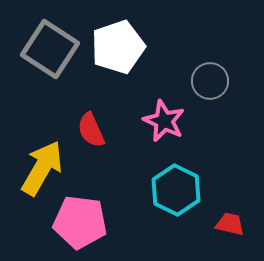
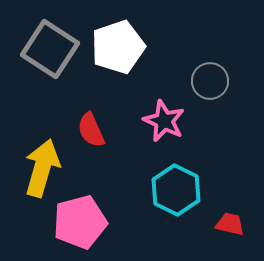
yellow arrow: rotated 14 degrees counterclockwise
pink pentagon: rotated 22 degrees counterclockwise
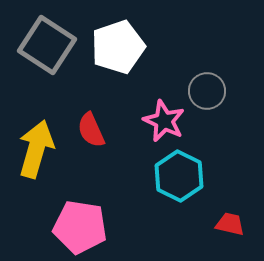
gray square: moved 3 px left, 4 px up
gray circle: moved 3 px left, 10 px down
yellow arrow: moved 6 px left, 19 px up
cyan hexagon: moved 3 px right, 14 px up
pink pentagon: moved 5 px down; rotated 24 degrees clockwise
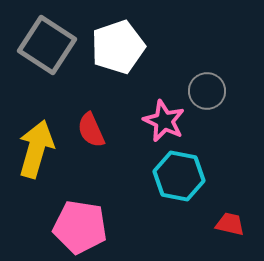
cyan hexagon: rotated 15 degrees counterclockwise
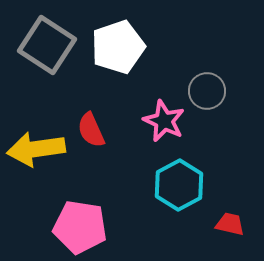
yellow arrow: rotated 114 degrees counterclockwise
cyan hexagon: moved 9 px down; rotated 21 degrees clockwise
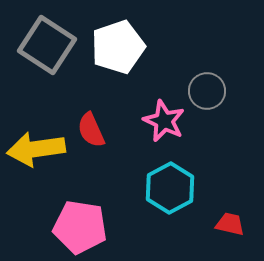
cyan hexagon: moved 9 px left, 3 px down
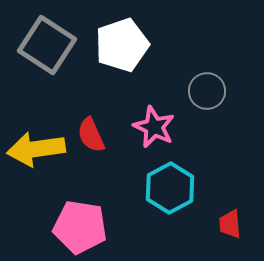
white pentagon: moved 4 px right, 2 px up
pink star: moved 10 px left, 6 px down
red semicircle: moved 5 px down
red trapezoid: rotated 108 degrees counterclockwise
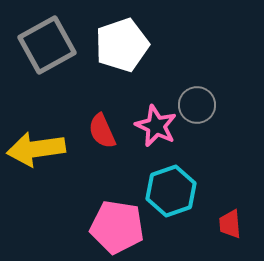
gray square: rotated 28 degrees clockwise
gray circle: moved 10 px left, 14 px down
pink star: moved 2 px right, 1 px up
red semicircle: moved 11 px right, 4 px up
cyan hexagon: moved 1 px right, 3 px down; rotated 9 degrees clockwise
pink pentagon: moved 37 px right
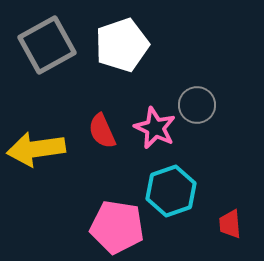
pink star: moved 1 px left, 2 px down
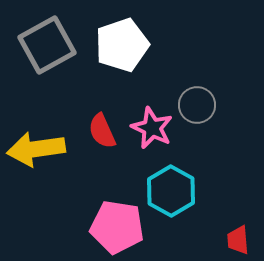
pink star: moved 3 px left
cyan hexagon: rotated 12 degrees counterclockwise
red trapezoid: moved 8 px right, 16 px down
